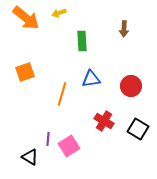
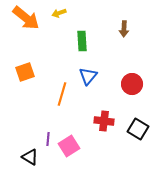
blue triangle: moved 3 px left, 3 px up; rotated 42 degrees counterclockwise
red circle: moved 1 px right, 2 px up
red cross: rotated 24 degrees counterclockwise
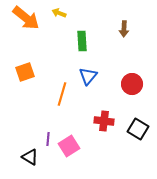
yellow arrow: rotated 40 degrees clockwise
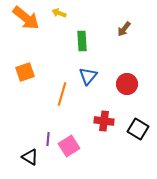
brown arrow: rotated 35 degrees clockwise
red circle: moved 5 px left
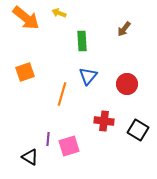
black square: moved 1 px down
pink square: rotated 15 degrees clockwise
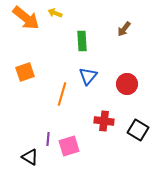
yellow arrow: moved 4 px left
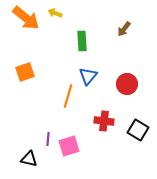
orange line: moved 6 px right, 2 px down
black triangle: moved 1 px left, 2 px down; rotated 18 degrees counterclockwise
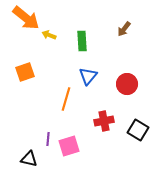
yellow arrow: moved 6 px left, 22 px down
orange line: moved 2 px left, 3 px down
red cross: rotated 18 degrees counterclockwise
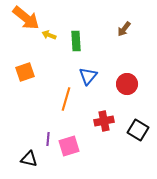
green rectangle: moved 6 px left
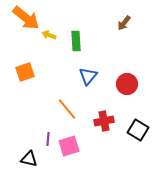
brown arrow: moved 6 px up
orange line: moved 1 px right, 10 px down; rotated 55 degrees counterclockwise
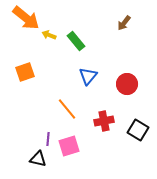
green rectangle: rotated 36 degrees counterclockwise
black triangle: moved 9 px right
